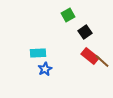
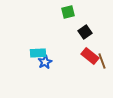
green square: moved 3 px up; rotated 16 degrees clockwise
brown line: rotated 28 degrees clockwise
blue star: moved 7 px up
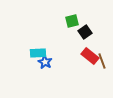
green square: moved 4 px right, 9 px down
blue star: rotated 16 degrees counterclockwise
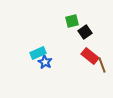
cyan rectangle: rotated 21 degrees counterclockwise
brown line: moved 4 px down
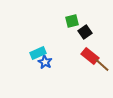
brown line: rotated 28 degrees counterclockwise
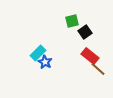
cyan rectangle: rotated 21 degrees counterclockwise
brown line: moved 4 px left, 4 px down
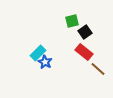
red rectangle: moved 6 px left, 4 px up
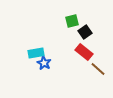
cyan rectangle: moved 2 px left; rotated 35 degrees clockwise
blue star: moved 1 px left, 1 px down
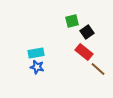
black square: moved 2 px right
blue star: moved 7 px left, 4 px down; rotated 16 degrees counterclockwise
